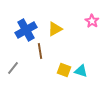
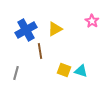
gray line: moved 3 px right, 5 px down; rotated 24 degrees counterclockwise
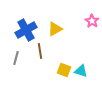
gray line: moved 15 px up
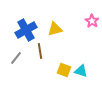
yellow triangle: rotated 14 degrees clockwise
gray line: rotated 24 degrees clockwise
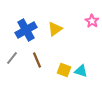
yellow triangle: rotated 21 degrees counterclockwise
brown line: moved 3 px left, 9 px down; rotated 14 degrees counterclockwise
gray line: moved 4 px left
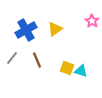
yellow square: moved 3 px right, 2 px up
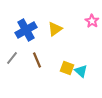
cyan triangle: rotated 24 degrees clockwise
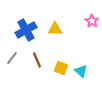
yellow triangle: rotated 35 degrees clockwise
yellow square: moved 6 px left
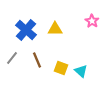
blue cross: rotated 20 degrees counterclockwise
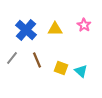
pink star: moved 8 px left, 4 px down
